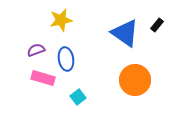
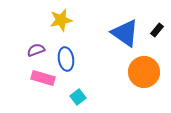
black rectangle: moved 5 px down
orange circle: moved 9 px right, 8 px up
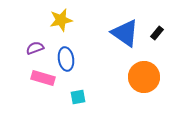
black rectangle: moved 3 px down
purple semicircle: moved 1 px left, 2 px up
orange circle: moved 5 px down
cyan square: rotated 28 degrees clockwise
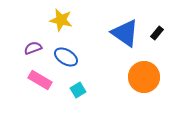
yellow star: rotated 25 degrees clockwise
purple semicircle: moved 2 px left
blue ellipse: moved 2 px up; rotated 50 degrees counterclockwise
pink rectangle: moved 3 px left, 2 px down; rotated 15 degrees clockwise
cyan square: moved 7 px up; rotated 21 degrees counterclockwise
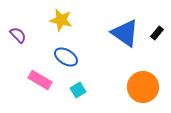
purple semicircle: moved 15 px left, 13 px up; rotated 66 degrees clockwise
orange circle: moved 1 px left, 10 px down
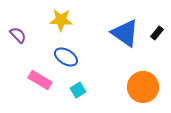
yellow star: rotated 10 degrees counterclockwise
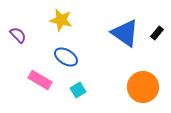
yellow star: rotated 10 degrees clockwise
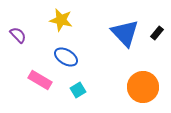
blue triangle: rotated 12 degrees clockwise
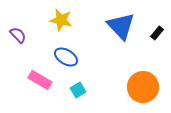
blue triangle: moved 4 px left, 7 px up
